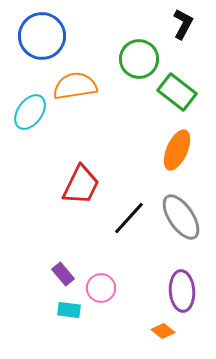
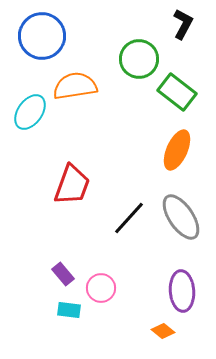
red trapezoid: moved 9 px left; rotated 6 degrees counterclockwise
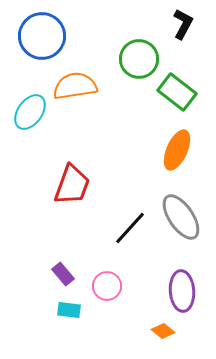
black line: moved 1 px right, 10 px down
pink circle: moved 6 px right, 2 px up
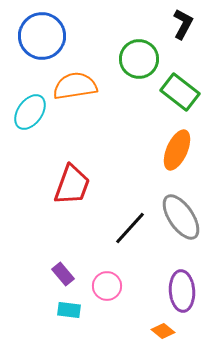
green rectangle: moved 3 px right
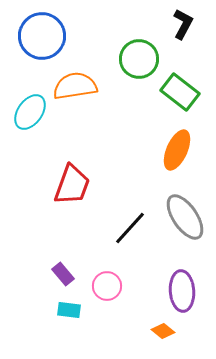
gray ellipse: moved 4 px right
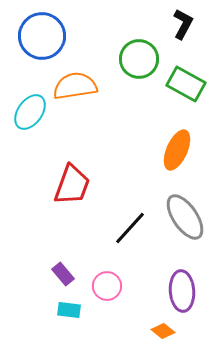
green rectangle: moved 6 px right, 8 px up; rotated 9 degrees counterclockwise
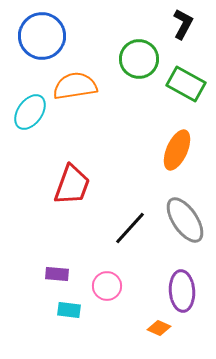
gray ellipse: moved 3 px down
purple rectangle: moved 6 px left; rotated 45 degrees counterclockwise
orange diamond: moved 4 px left, 3 px up; rotated 15 degrees counterclockwise
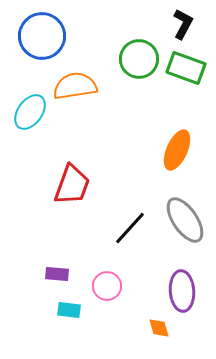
green rectangle: moved 16 px up; rotated 9 degrees counterclockwise
orange diamond: rotated 50 degrees clockwise
